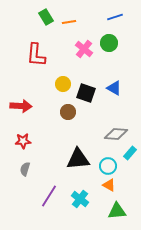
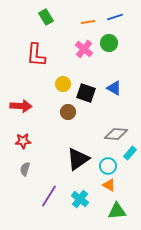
orange line: moved 19 px right
black triangle: rotated 30 degrees counterclockwise
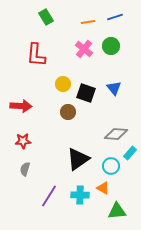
green circle: moved 2 px right, 3 px down
blue triangle: rotated 21 degrees clockwise
cyan circle: moved 3 px right
orange triangle: moved 6 px left, 3 px down
cyan cross: moved 4 px up; rotated 36 degrees counterclockwise
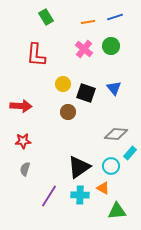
black triangle: moved 1 px right, 8 px down
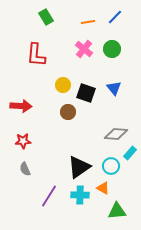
blue line: rotated 28 degrees counterclockwise
green circle: moved 1 px right, 3 px down
yellow circle: moved 1 px down
gray semicircle: rotated 40 degrees counterclockwise
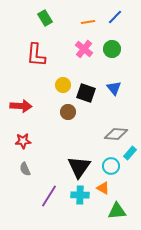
green rectangle: moved 1 px left, 1 px down
black triangle: rotated 20 degrees counterclockwise
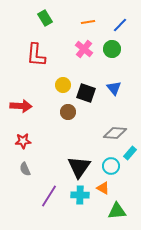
blue line: moved 5 px right, 8 px down
gray diamond: moved 1 px left, 1 px up
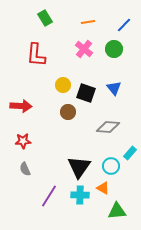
blue line: moved 4 px right
green circle: moved 2 px right
gray diamond: moved 7 px left, 6 px up
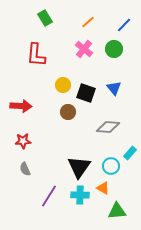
orange line: rotated 32 degrees counterclockwise
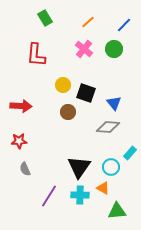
blue triangle: moved 15 px down
red star: moved 4 px left
cyan circle: moved 1 px down
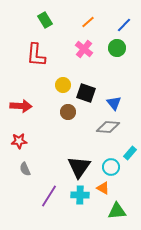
green rectangle: moved 2 px down
green circle: moved 3 px right, 1 px up
